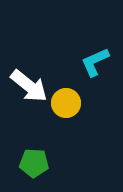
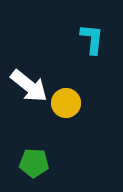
cyan L-shape: moved 3 px left, 23 px up; rotated 120 degrees clockwise
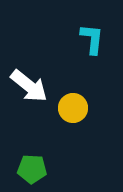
yellow circle: moved 7 px right, 5 px down
green pentagon: moved 2 px left, 6 px down
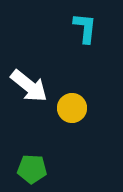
cyan L-shape: moved 7 px left, 11 px up
yellow circle: moved 1 px left
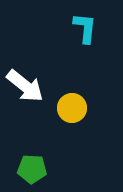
white arrow: moved 4 px left
